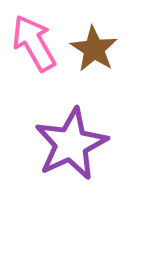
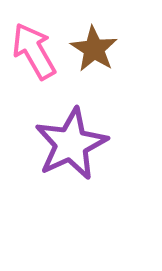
pink arrow: moved 8 px down
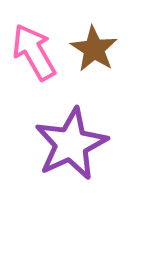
pink arrow: moved 1 px down
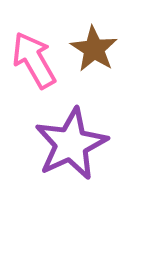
pink arrow: moved 8 px down
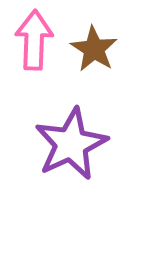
pink arrow: moved 20 px up; rotated 32 degrees clockwise
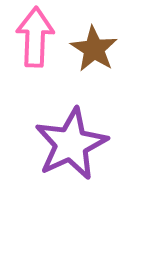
pink arrow: moved 1 px right, 3 px up
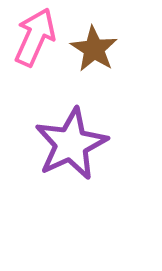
pink arrow: rotated 22 degrees clockwise
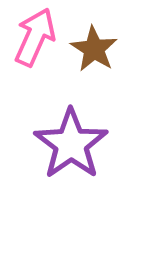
purple star: rotated 10 degrees counterclockwise
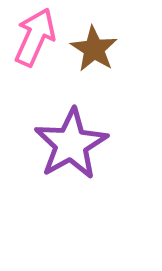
purple star: rotated 6 degrees clockwise
